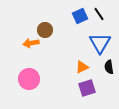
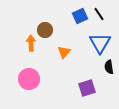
orange arrow: rotated 98 degrees clockwise
orange triangle: moved 18 px left, 15 px up; rotated 24 degrees counterclockwise
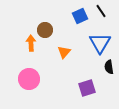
black line: moved 2 px right, 3 px up
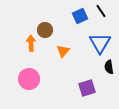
orange triangle: moved 1 px left, 1 px up
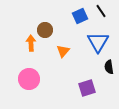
blue triangle: moved 2 px left, 1 px up
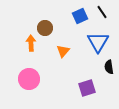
black line: moved 1 px right, 1 px down
brown circle: moved 2 px up
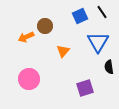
brown circle: moved 2 px up
orange arrow: moved 5 px left, 6 px up; rotated 112 degrees counterclockwise
purple square: moved 2 px left
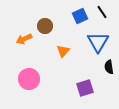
orange arrow: moved 2 px left, 2 px down
